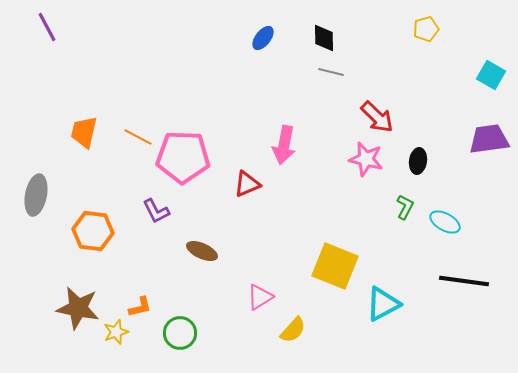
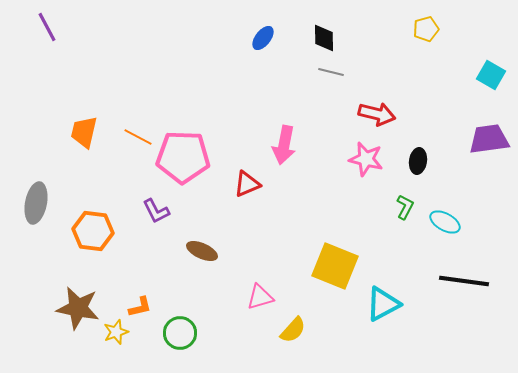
red arrow: moved 3 px up; rotated 30 degrees counterclockwise
gray ellipse: moved 8 px down
pink triangle: rotated 16 degrees clockwise
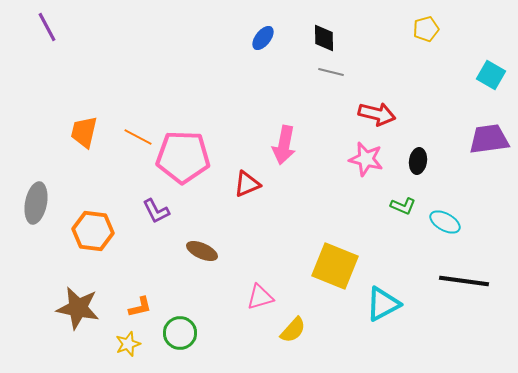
green L-shape: moved 2 px left, 1 px up; rotated 85 degrees clockwise
yellow star: moved 12 px right, 12 px down
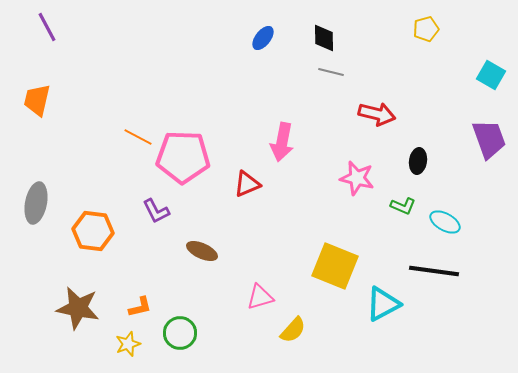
orange trapezoid: moved 47 px left, 32 px up
purple trapezoid: rotated 78 degrees clockwise
pink arrow: moved 2 px left, 3 px up
pink star: moved 9 px left, 19 px down
black line: moved 30 px left, 10 px up
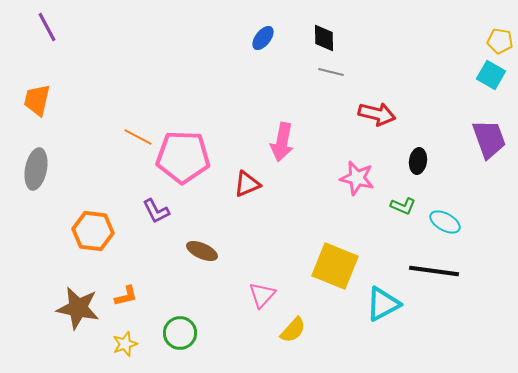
yellow pentagon: moved 74 px right, 12 px down; rotated 25 degrees clockwise
gray ellipse: moved 34 px up
pink triangle: moved 2 px right, 2 px up; rotated 32 degrees counterclockwise
orange L-shape: moved 14 px left, 11 px up
yellow star: moved 3 px left
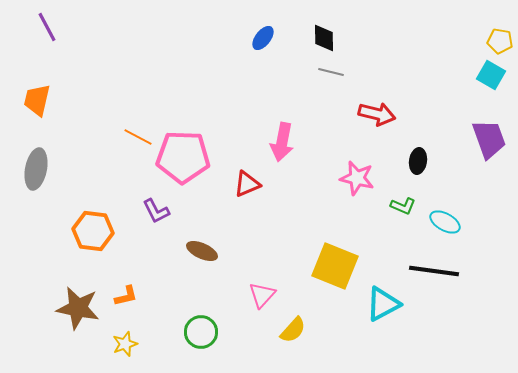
green circle: moved 21 px right, 1 px up
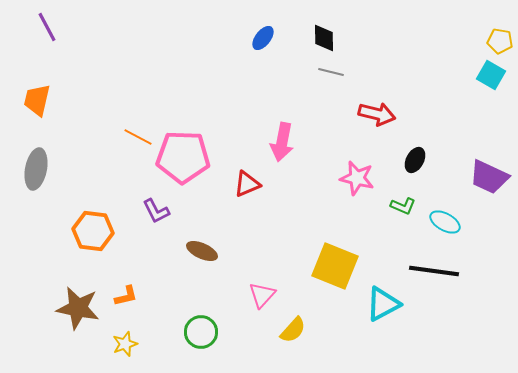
purple trapezoid: moved 38 px down; rotated 135 degrees clockwise
black ellipse: moved 3 px left, 1 px up; rotated 20 degrees clockwise
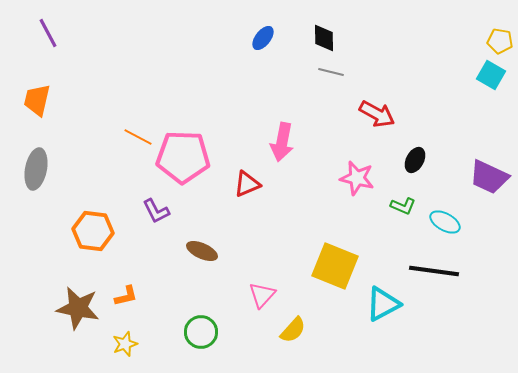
purple line: moved 1 px right, 6 px down
red arrow: rotated 15 degrees clockwise
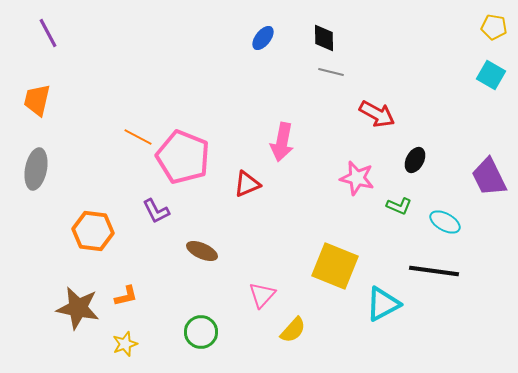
yellow pentagon: moved 6 px left, 14 px up
pink pentagon: rotated 20 degrees clockwise
purple trapezoid: rotated 39 degrees clockwise
green L-shape: moved 4 px left
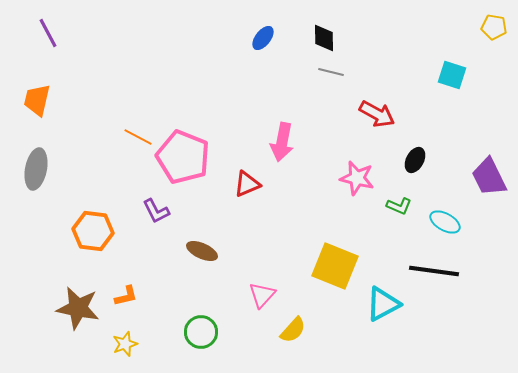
cyan square: moved 39 px left; rotated 12 degrees counterclockwise
